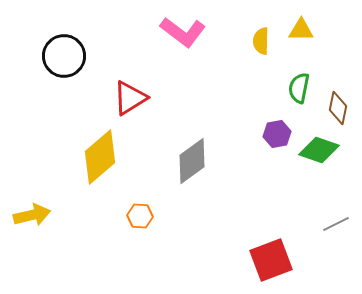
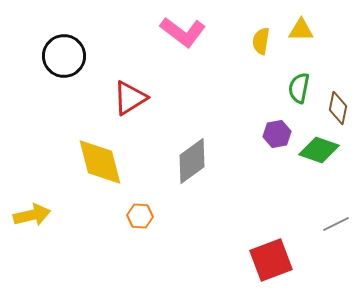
yellow semicircle: rotated 8 degrees clockwise
yellow diamond: moved 5 px down; rotated 64 degrees counterclockwise
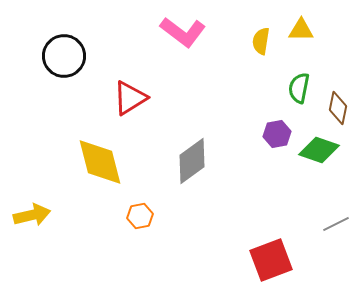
orange hexagon: rotated 15 degrees counterclockwise
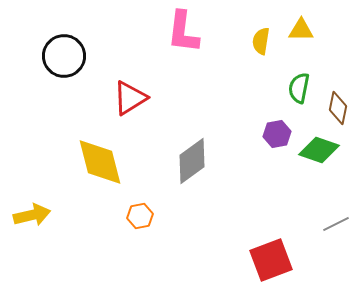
pink L-shape: rotated 60 degrees clockwise
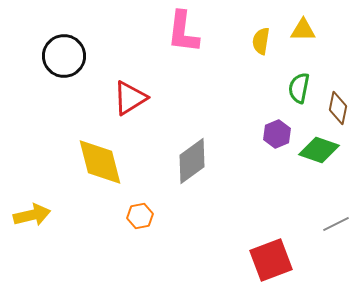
yellow triangle: moved 2 px right
purple hexagon: rotated 12 degrees counterclockwise
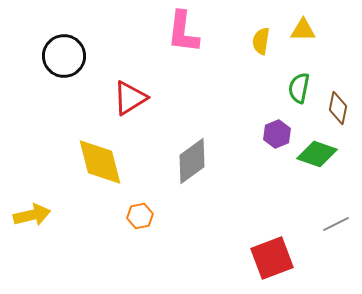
green diamond: moved 2 px left, 4 px down
red square: moved 1 px right, 2 px up
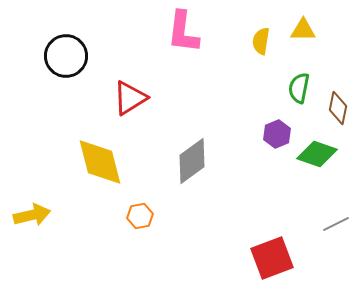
black circle: moved 2 px right
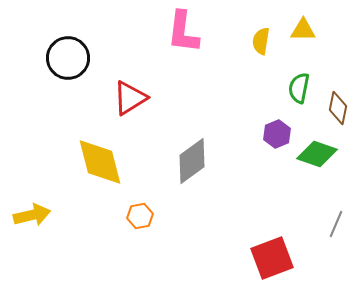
black circle: moved 2 px right, 2 px down
gray line: rotated 40 degrees counterclockwise
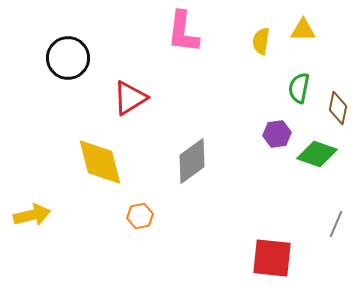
purple hexagon: rotated 16 degrees clockwise
red square: rotated 27 degrees clockwise
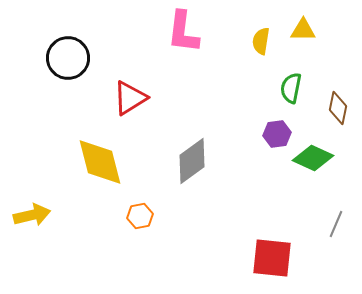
green semicircle: moved 8 px left
green diamond: moved 4 px left, 4 px down; rotated 6 degrees clockwise
